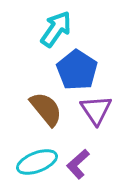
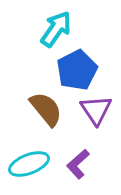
blue pentagon: rotated 12 degrees clockwise
cyan ellipse: moved 8 px left, 2 px down
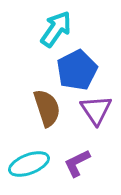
brown semicircle: moved 1 px right, 1 px up; rotated 21 degrees clockwise
purple L-shape: moved 1 px left, 1 px up; rotated 16 degrees clockwise
